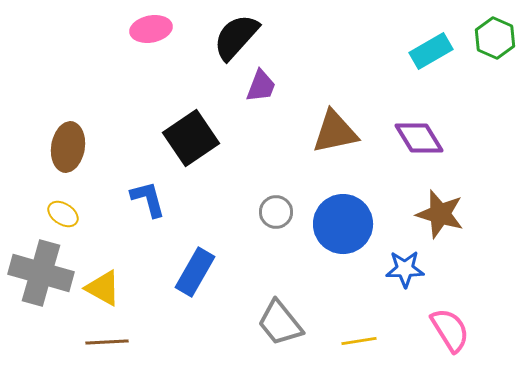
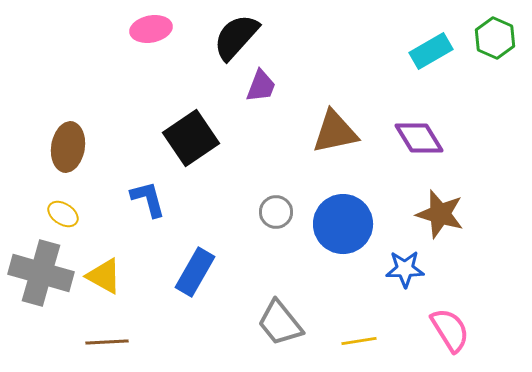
yellow triangle: moved 1 px right, 12 px up
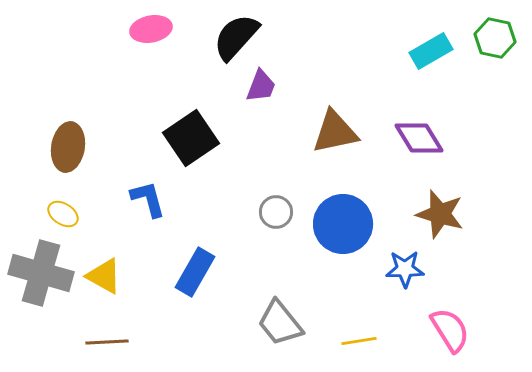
green hexagon: rotated 12 degrees counterclockwise
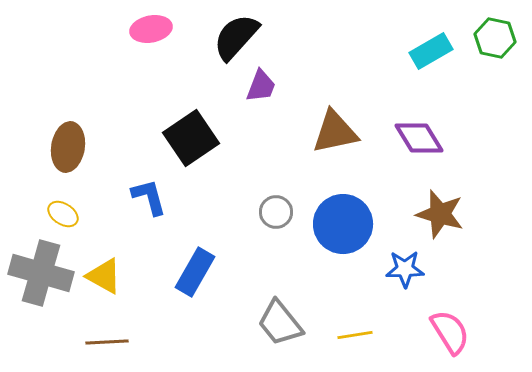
blue L-shape: moved 1 px right, 2 px up
pink semicircle: moved 2 px down
yellow line: moved 4 px left, 6 px up
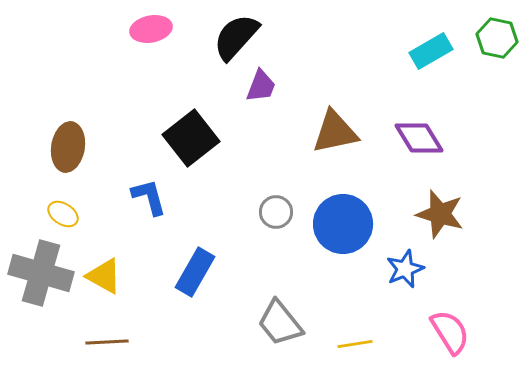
green hexagon: moved 2 px right
black square: rotated 4 degrees counterclockwise
blue star: rotated 21 degrees counterclockwise
yellow line: moved 9 px down
